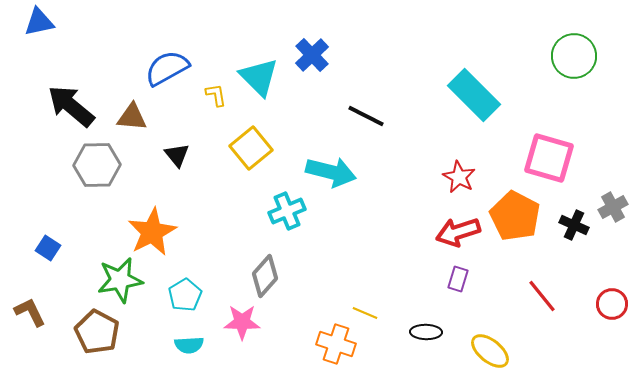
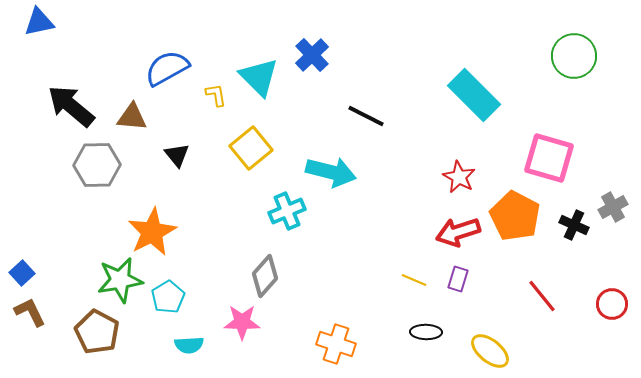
blue square: moved 26 px left, 25 px down; rotated 15 degrees clockwise
cyan pentagon: moved 17 px left, 2 px down
yellow line: moved 49 px right, 33 px up
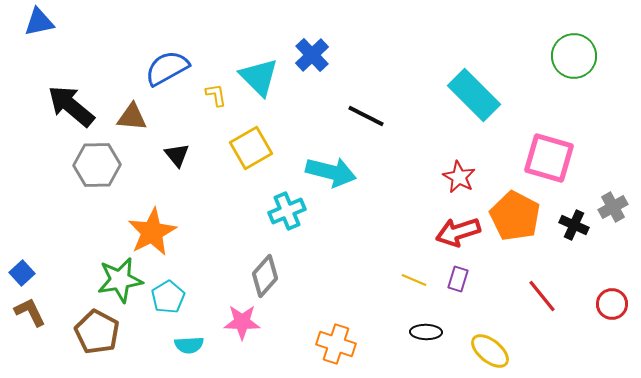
yellow square: rotated 9 degrees clockwise
